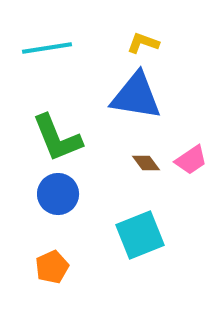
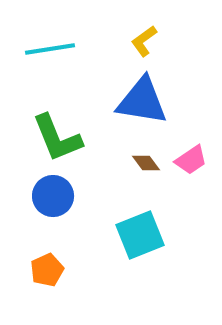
yellow L-shape: moved 1 px right, 2 px up; rotated 56 degrees counterclockwise
cyan line: moved 3 px right, 1 px down
blue triangle: moved 6 px right, 5 px down
blue circle: moved 5 px left, 2 px down
orange pentagon: moved 5 px left, 3 px down
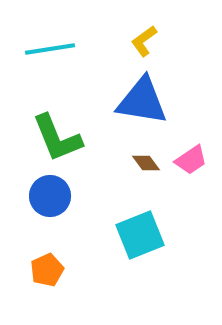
blue circle: moved 3 px left
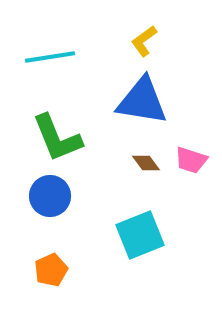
cyan line: moved 8 px down
pink trapezoid: rotated 52 degrees clockwise
orange pentagon: moved 4 px right
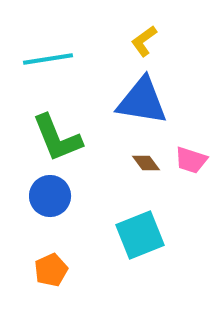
cyan line: moved 2 px left, 2 px down
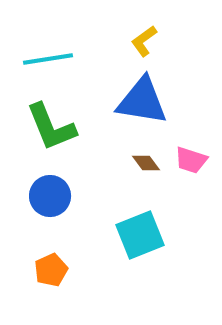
green L-shape: moved 6 px left, 11 px up
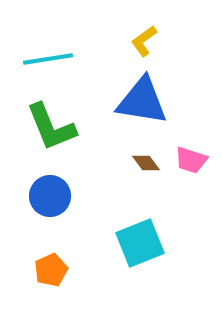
cyan square: moved 8 px down
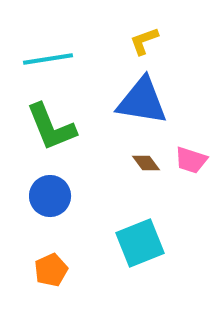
yellow L-shape: rotated 16 degrees clockwise
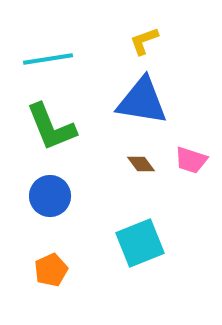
brown diamond: moved 5 px left, 1 px down
